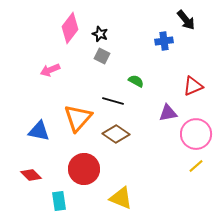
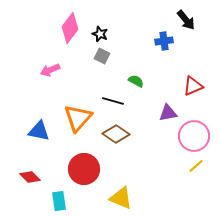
pink circle: moved 2 px left, 2 px down
red diamond: moved 1 px left, 2 px down
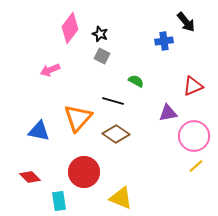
black arrow: moved 2 px down
red circle: moved 3 px down
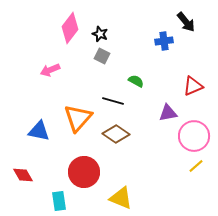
red diamond: moved 7 px left, 2 px up; rotated 15 degrees clockwise
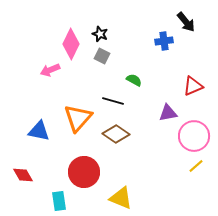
pink diamond: moved 1 px right, 16 px down; rotated 12 degrees counterclockwise
green semicircle: moved 2 px left, 1 px up
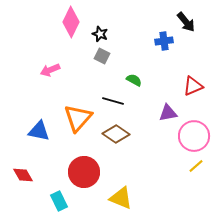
pink diamond: moved 22 px up
cyan rectangle: rotated 18 degrees counterclockwise
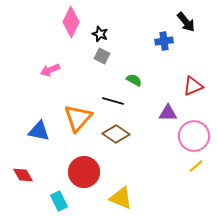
purple triangle: rotated 12 degrees clockwise
